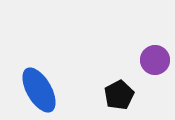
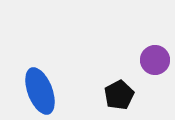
blue ellipse: moved 1 px right, 1 px down; rotated 9 degrees clockwise
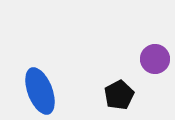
purple circle: moved 1 px up
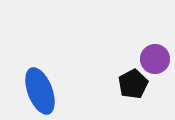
black pentagon: moved 14 px right, 11 px up
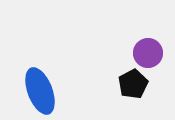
purple circle: moved 7 px left, 6 px up
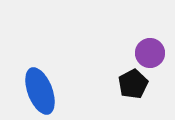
purple circle: moved 2 px right
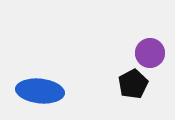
blue ellipse: rotated 63 degrees counterclockwise
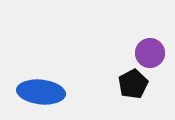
blue ellipse: moved 1 px right, 1 px down
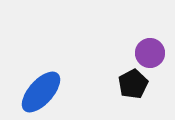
blue ellipse: rotated 54 degrees counterclockwise
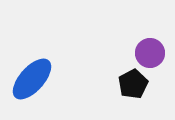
blue ellipse: moved 9 px left, 13 px up
